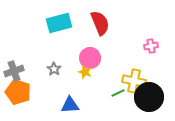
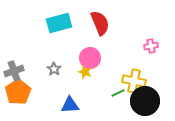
orange pentagon: rotated 20 degrees clockwise
black circle: moved 4 px left, 4 px down
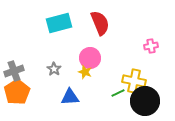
orange pentagon: moved 1 px left
blue triangle: moved 8 px up
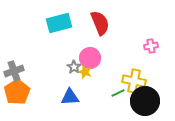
gray star: moved 20 px right, 2 px up
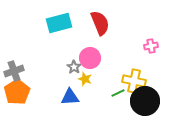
yellow star: moved 7 px down
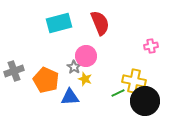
pink circle: moved 4 px left, 2 px up
orange pentagon: moved 29 px right, 12 px up; rotated 15 degrees counterclockwise
